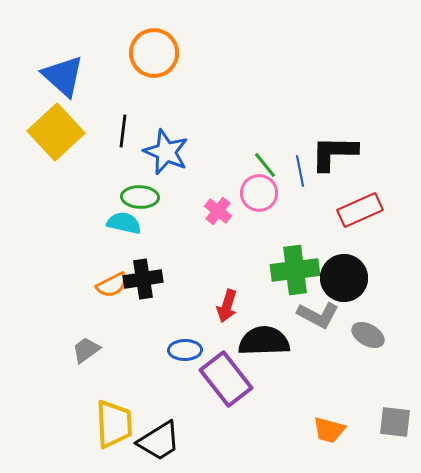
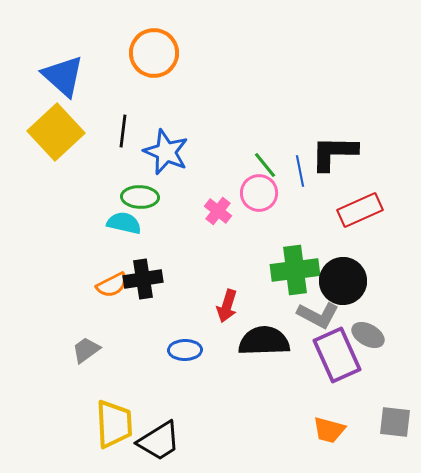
black circle: moved 1 px left, 3 px down
purple rectangle: moved 111 px right, 24 px up; rotated 14 degrees clockwise
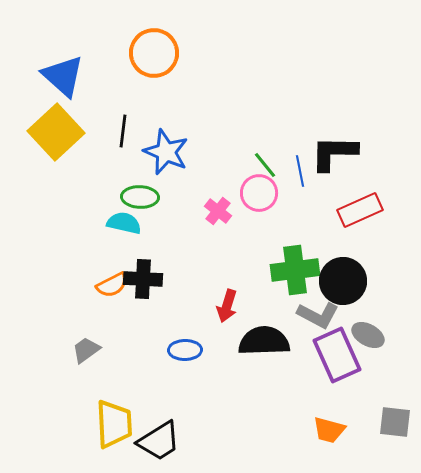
black cross: rotated 12 degrees clockwise
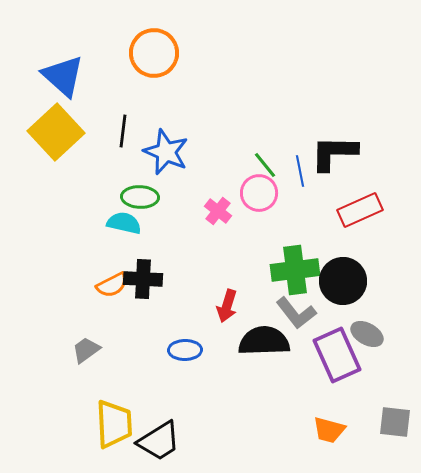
gray L-shape: moved 22 px left, 2 px up; rotated 24 degrees clockwise
gray ellipse: moved 1 px left, 1 px up
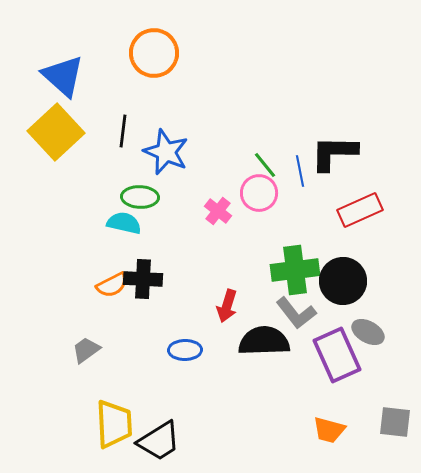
gray ellipse: moved 1 px right, 2 px up
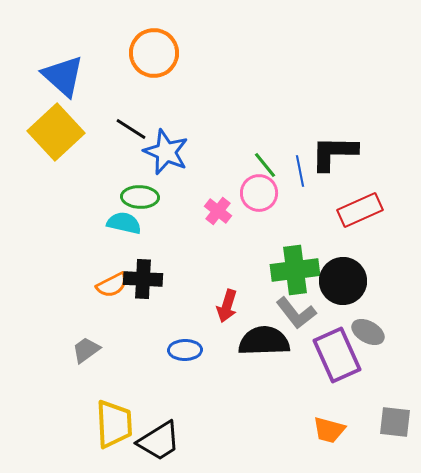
black line: moved 8 px right, 2 px up; rotated 64 degrees counterclockwise
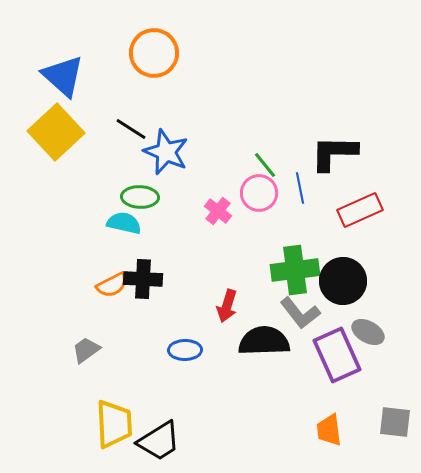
blue line: moved 17 px down
gray L-shape: moved 4 px right
orange trapezoid: rotated 68 degrees clockwise
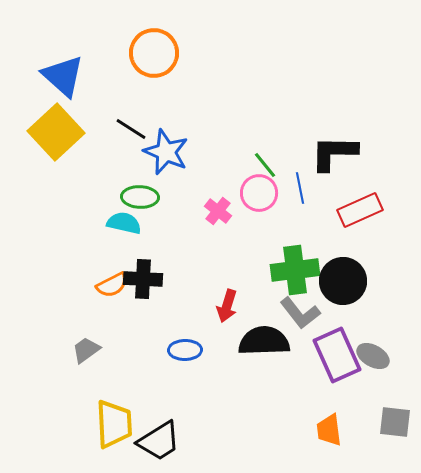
gray ellipse: moved 5 px right, 24 px down
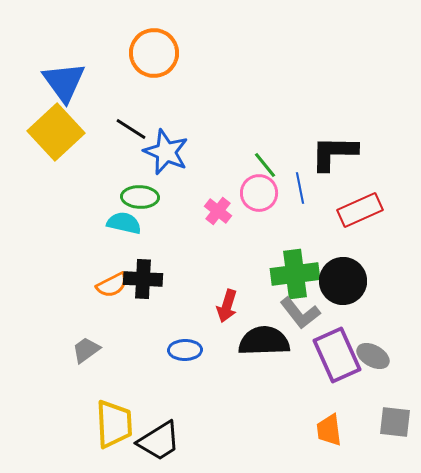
blue triangle: moved 1 px right, 6 px down; rotated 12 degrees clockwise
green cross: moved 4 px down
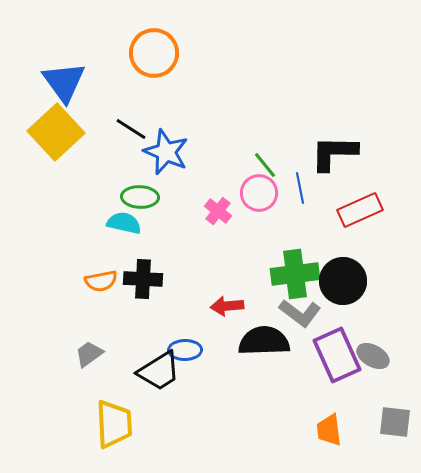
orange semicircle: moved 11 px left, 4 px up; rotated 16 degrees clockwise
red arrow: rotated 68 degrees clockwise
gray L-shape: rotated 15 degrees counterclockwise
gray trapezoid: moved 3 px right, 4 px down
black trapezoid: moved 70 px up
